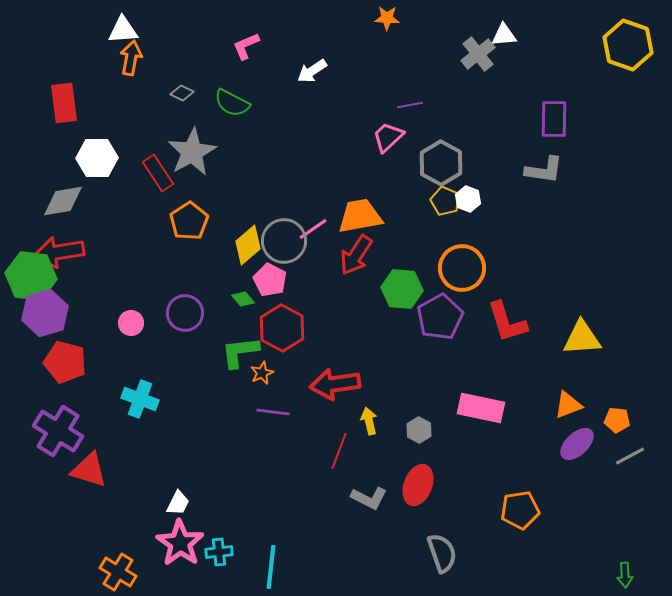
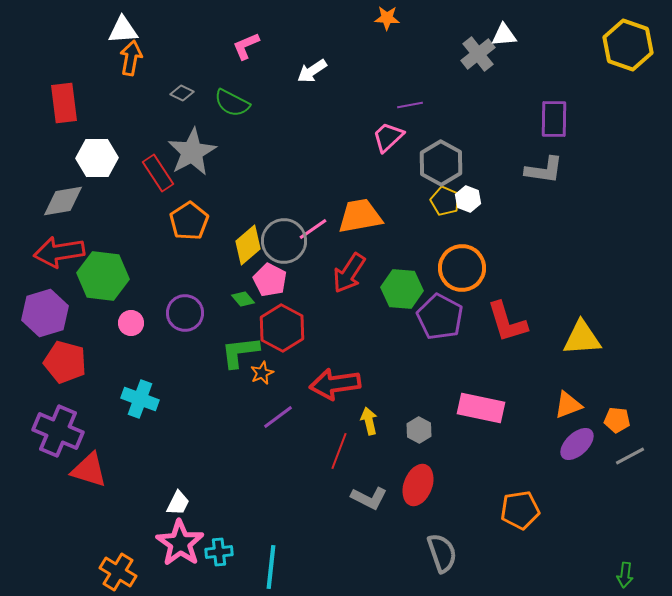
red arrow at (356, 255): moved 7 px left, 18 px down
green hexagon at (31, 276): moved 72 px right
purple pentagon at (440, 317): rotated 15 degrees counterclockwise
purple line at (273, 412): moved 5 px right, 5 px down; rotated 44 degrees counterclockwise
purple cross at (58, 431): rotated 9 degrees counterclockwise
green arrow at (625, 575): rotated 10 degrees clockwise
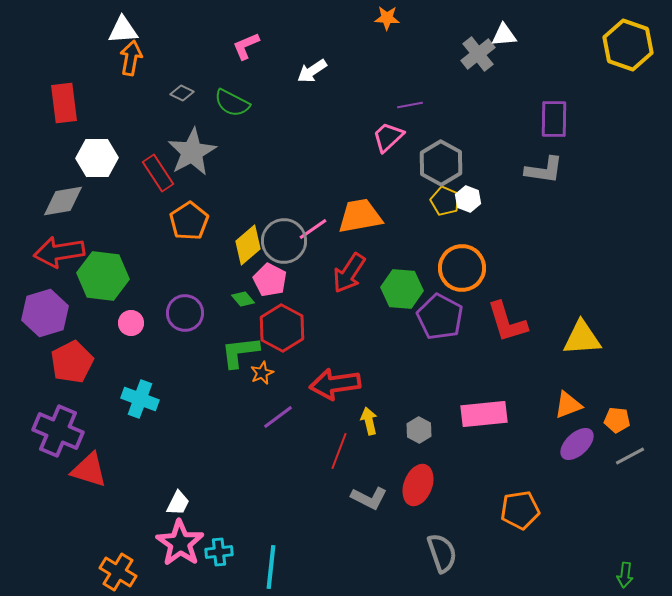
red pentagon at (65, 362): moved 7 px right; rotated 30 degrees clockwise
pink rectangle at (481, 408): moved 3 px right, 6 px down; rotated 18 degrees counterclockwise
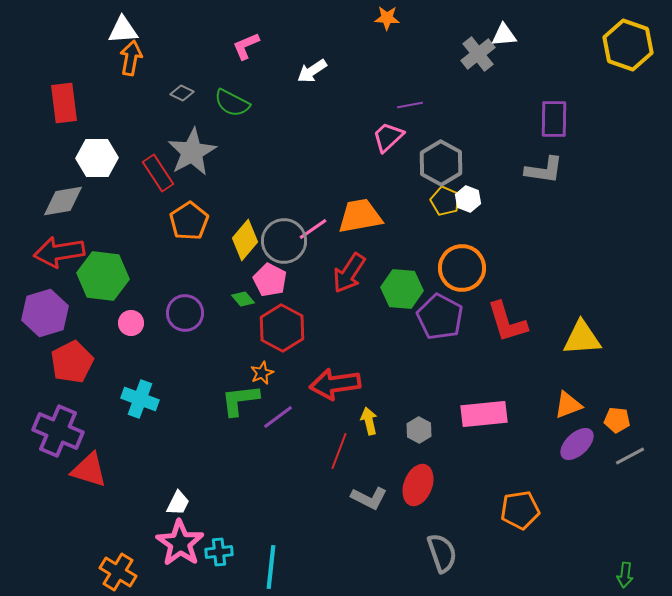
yellow diamond at (248, 245): moved 3 px left, 5 px up; rotated 9 degrees counterclockwise
green L-shape at (240, 352): moved 48 px down
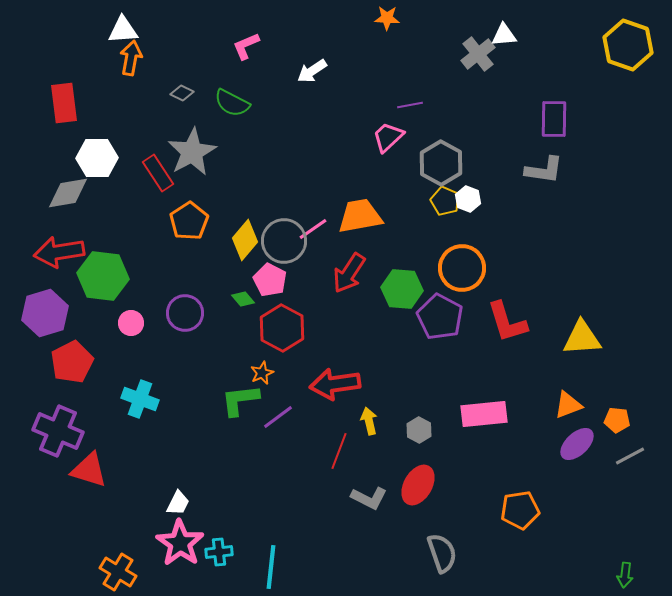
gray diamond at (63, 201): moved 5 px right, 8 px up
red ellipse at (418, 485): rotated 9 degrees clockwise
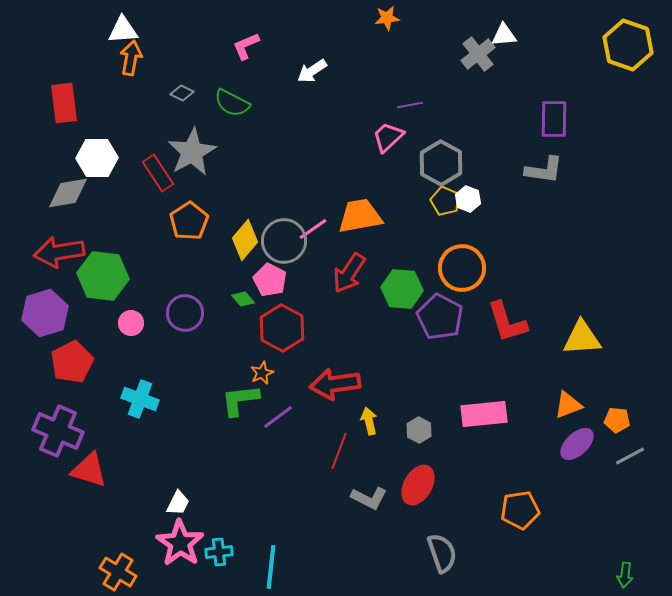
orange star at (387, 18): rotated 10 degrees counterclockwise
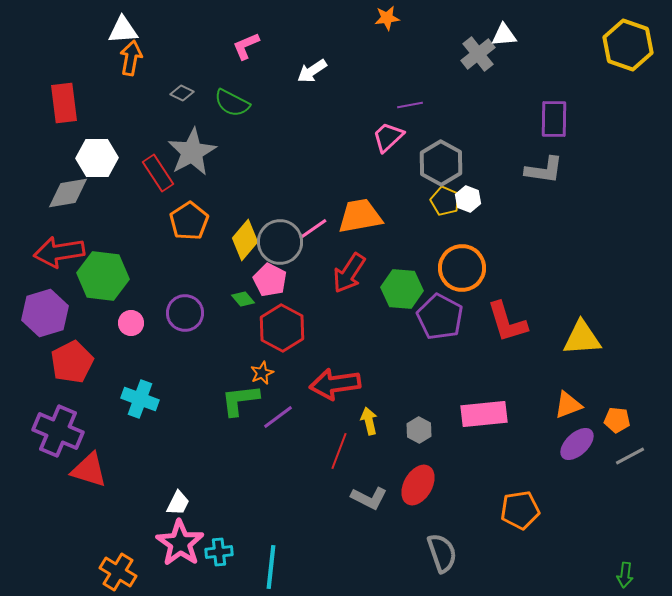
gray circle at (284, 241): moved 4 px left, 1 px down
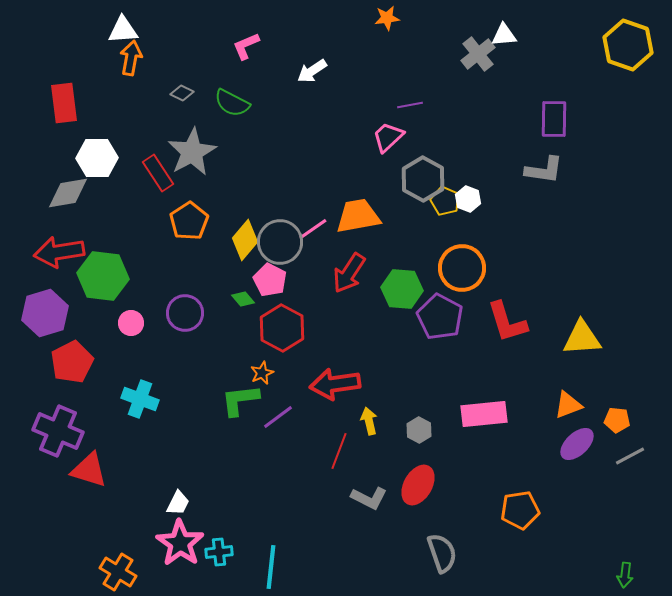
gray hexagon at (441, 163): moved 18 px left, 16 px down
orange trapezoid at (360, 216): moved 2 px left
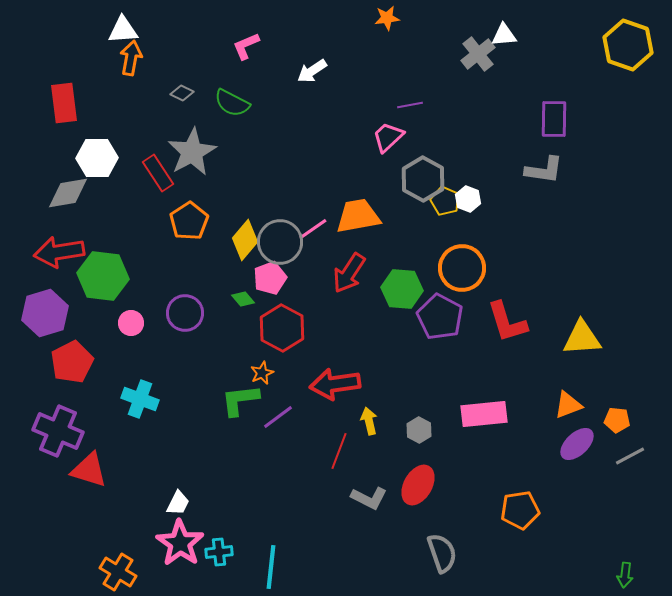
pink pentagon at (270, 280): moved 2 px up; rotated 24 degrees clockwise
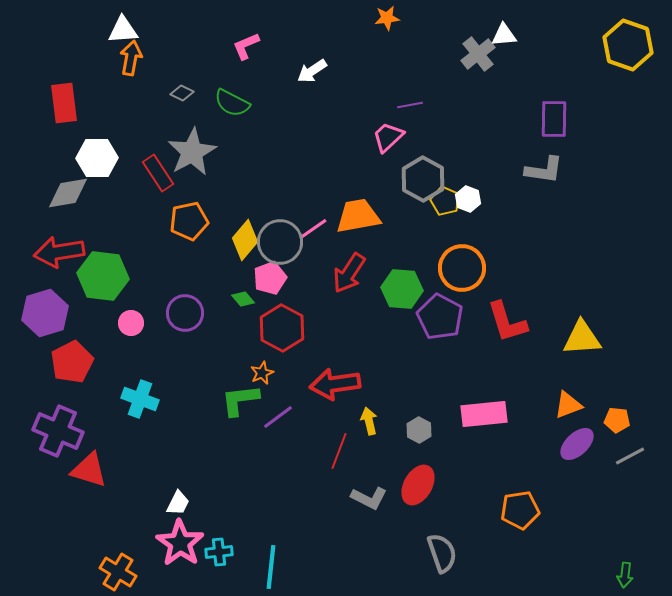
orange pentagon at (189, 221): rotated 21 degrees clockwise
